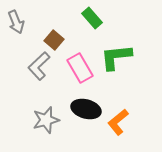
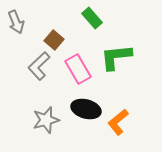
pink rectangle: moved 2 px left, 1 px down
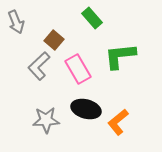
green L-shape: moved 4 px right, 1 px up
gray star: rotated 12 degrees clockwise
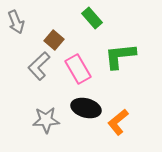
black ellipse: moved 1 px up
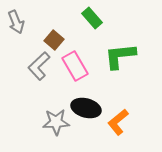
pink rectangle: moved 3 px left, 3 px up
gray star: moved 10 px right, 2 px down
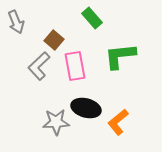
pink rectangle: rotated 20 degrees clockwise
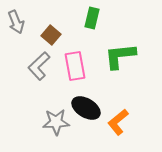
green rectangle: rotated 55 degrees clockwise
brown square: moved 3 px left, 5 px up
black ellipse: rotated 16 degrees clockwise
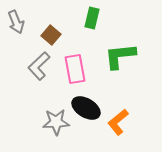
pink rectangle: moved 3 px down
